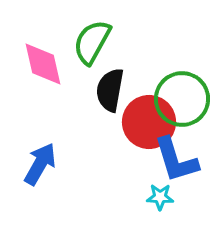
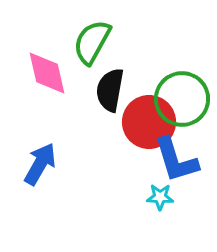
pink diamond: moved 4 px right, 9 px down
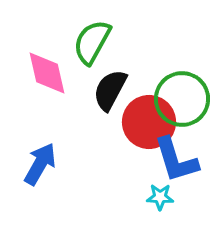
black semicircle: rotated 18 degrees clockwise
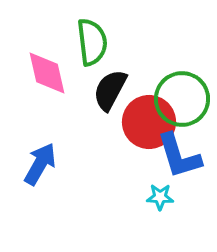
green semicircle: rotated 144 degrees clockwise
blue L-shape: moved 3 px right, 4 px up
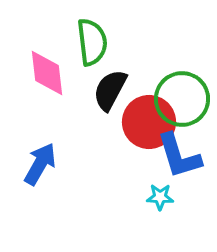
pink diamond: rotated 6 degrees clockwise
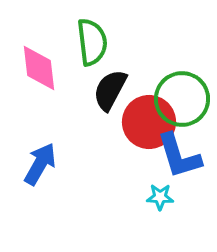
pink diamond: moved 8 px left, 5 px up
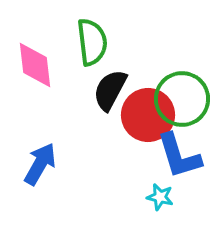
pink diamond: moved 4 px left, 3 px up
red circle: moved 1 px left, 7 px up
cyan star: rotated 12 degrees clockwise
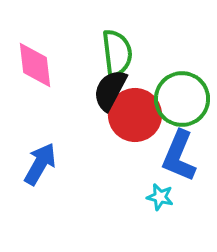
green semicircle: moved 25 px right, 11 px down
red circle: moved 13 px left
blue L-shape: rotated 40 degrees clockwise
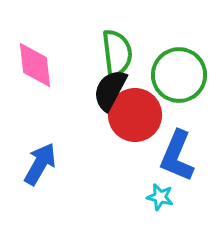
green circle: moved 3 px left, 24 px up
blue L-shape: moved 2 px left
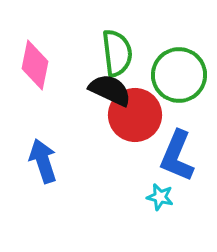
pink diamond: rotated 18 degrees clockwise
black semicircle: rotated 87 degrees clockwise
blue arrow: moved 3 px right, 3 px up; rotated 48 degrees counterclockwise
